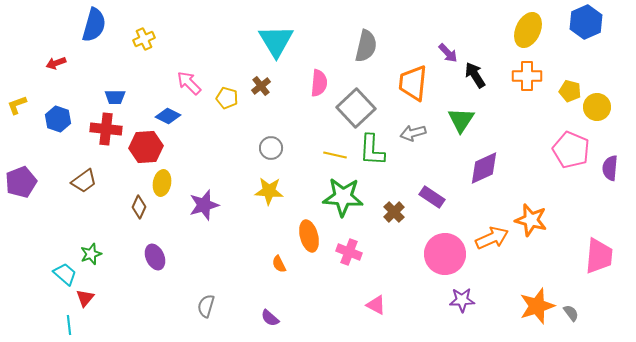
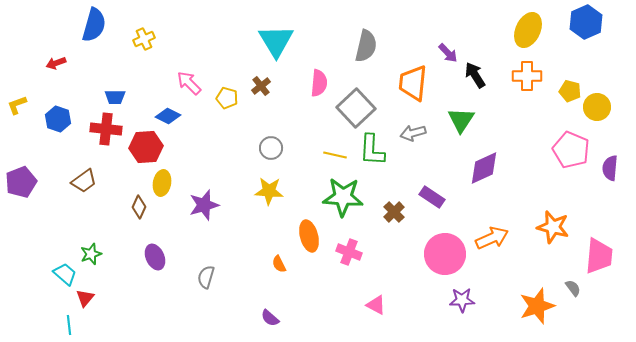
orange star at (531, 220): moved 22 px right, 7 px down
gray semicircle at (206, 306): moved 29 px up
gray semicircle at (571, 313): moved 2 px right, 25 px up
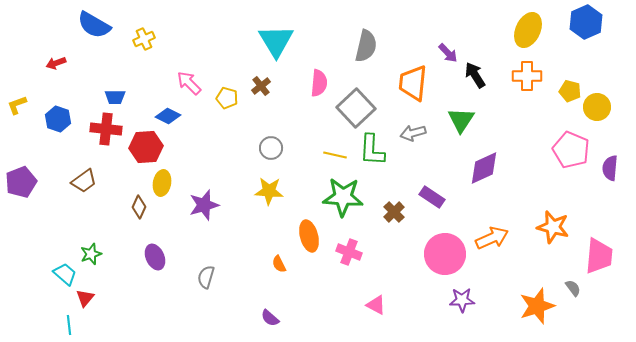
blue semicircle at (94, 25): rotated 104 degrees clockwise
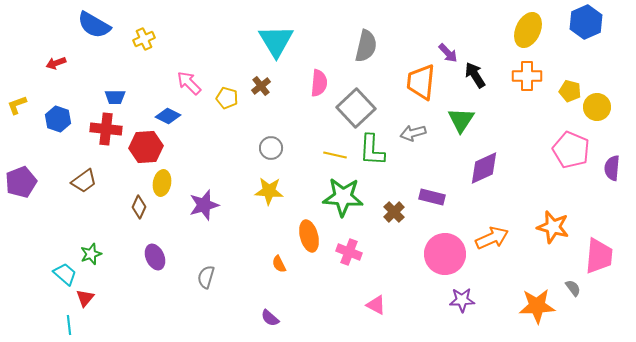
orange trapezoid at (413, 83): moved 8 px right, 1 px up
purple semicircle at (610, 168): moved 2 px right
purple rectangle at (432, 197): rotated 20 degrees counterclockwise
orange star at (537, 306): rotated 15 degrees clockwise
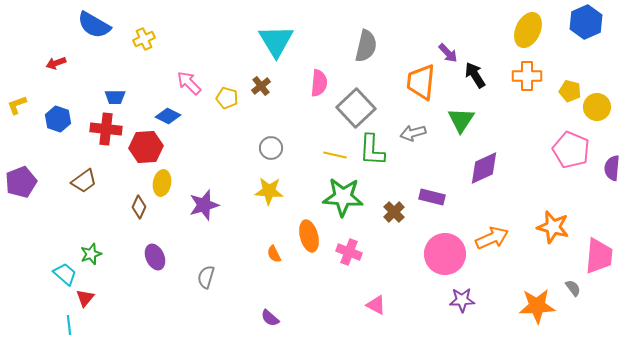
orange semicircle at (279, 264): moved 5 px left, 10 px up
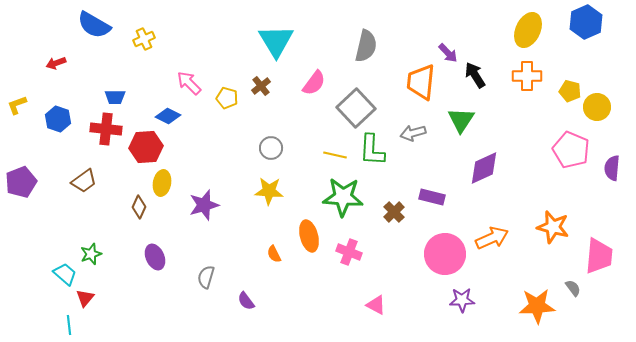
pink semicircle at (319, 83): moved 5 px left; rotated 32 degrees clockwise
purple semicircle at (270, 318): moved 24 px left, 17 px up; rotated 12 degrees clockwise
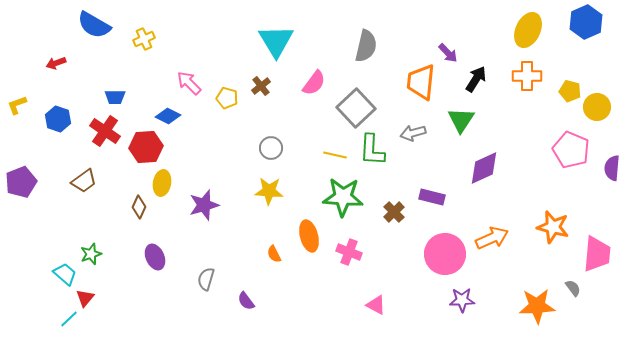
black arrow at (475, 75): moved 1 px right, 4 px down; rotated 64 degrees clockwise
red cross at (106, 129): moved 1 px left, 2 px down; rotated 28 degrees clockwise
pink trapezoid at (599, 256): moved 2 px left, 2 px up
gray semicircle at (206, 277): moved 2 px down
cyan line at (69, 325): moved 6 px up; rotated 54 degrees clockwise
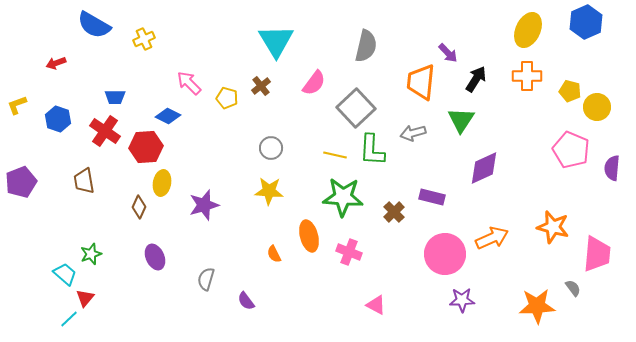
brown trapezoid at (84, 181): rotated 116 degrees clockwise
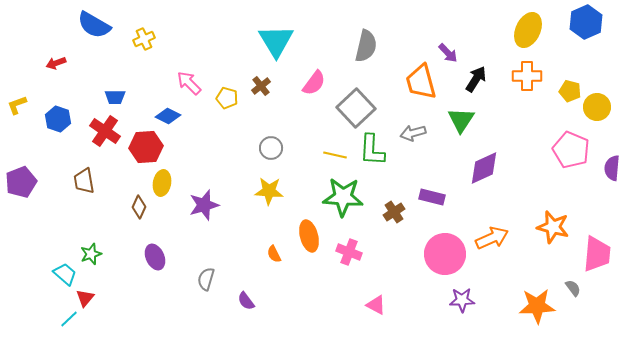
orange trapezoid at (421, 82): rotated 21 degrees counterclockwise
brown cross at (394, 212): rotated 10 degrees clockwise
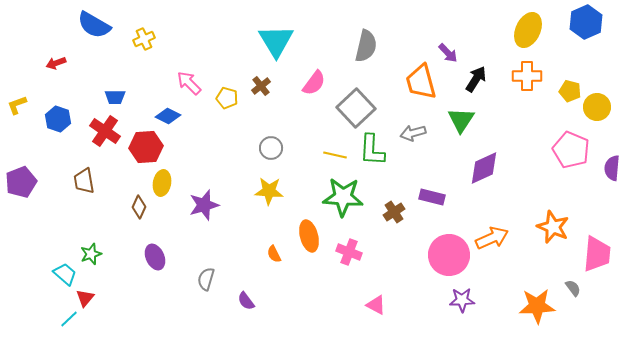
orange star at (553, 227): rotated 8 degrees clockwise
pink circle at (445, 254): moved 4 px right, 1 px down
